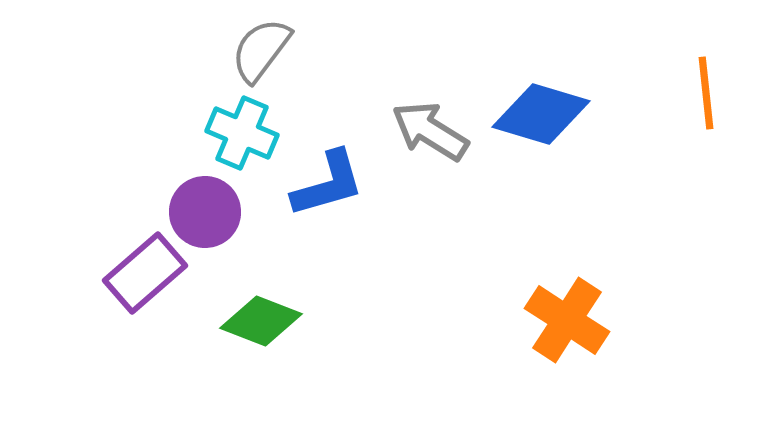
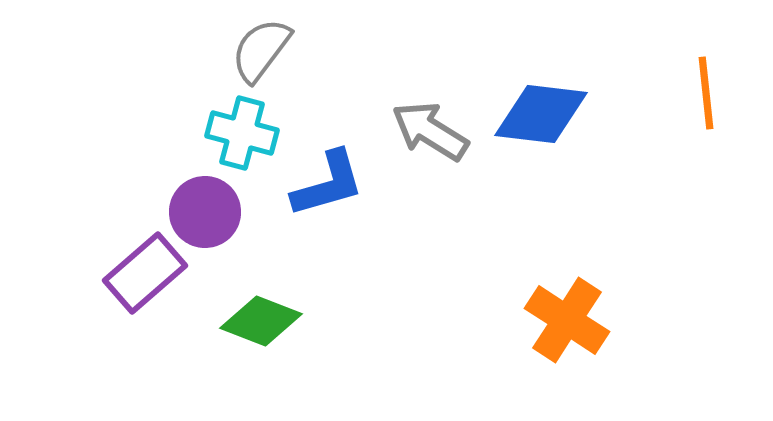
blue diamond: rotated 10 degrees counterclockwise
cyan cross: rotated 8 degrees counterclockwise
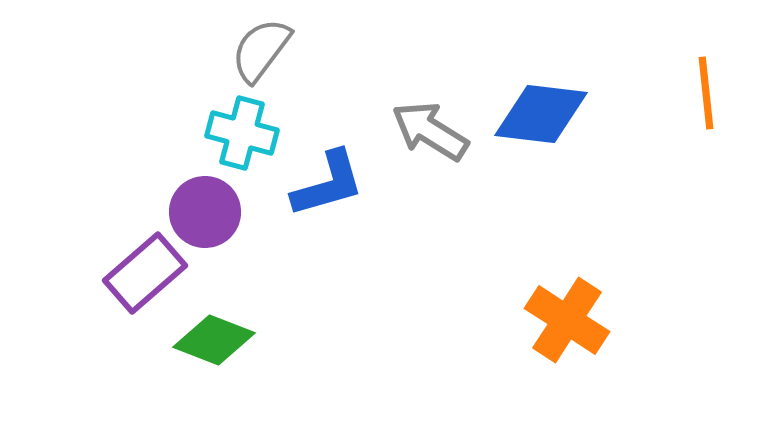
green diamond: moved 47 px left, 19 px down
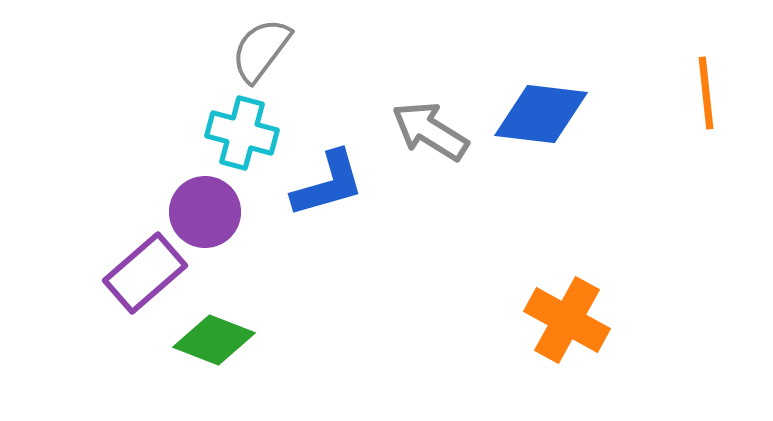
orange cross: rotated 4 degrees counterclockwise
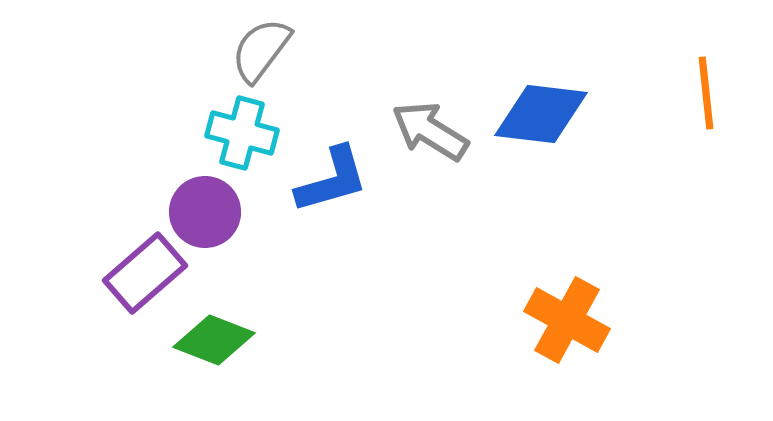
blue L-shape: moved 4 px right, 4 px up
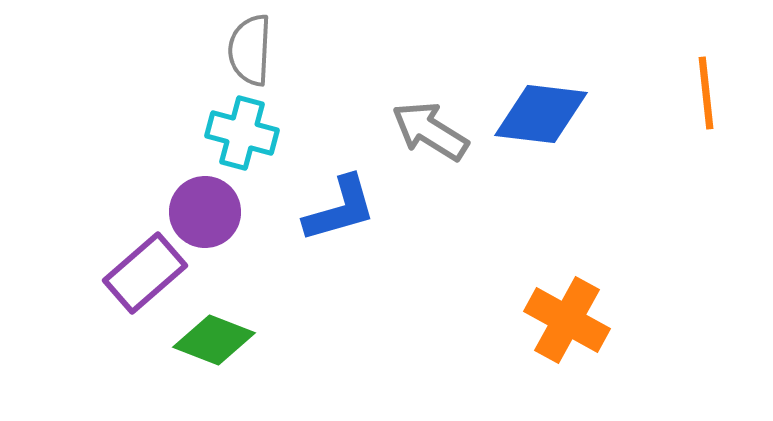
gray semicircle: moved 11 px left; rotated 34 degrees counterclockwise
blue L-shape: moved 8 px right, 29 px down
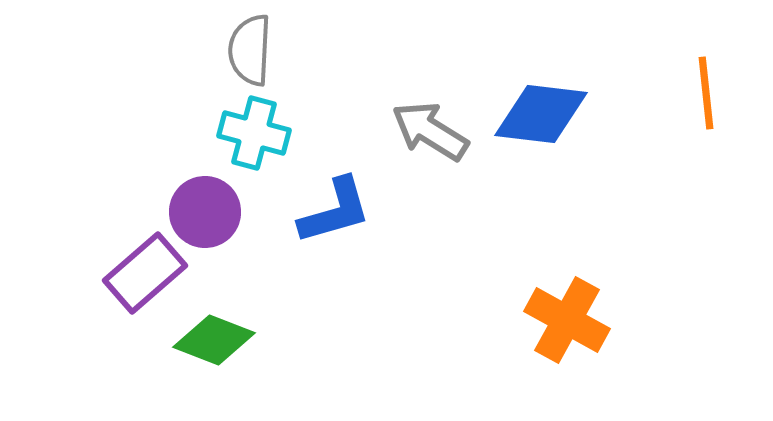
cyan cross: moved 12 px right
blue L-shape: moved 5 px left, 2 px down
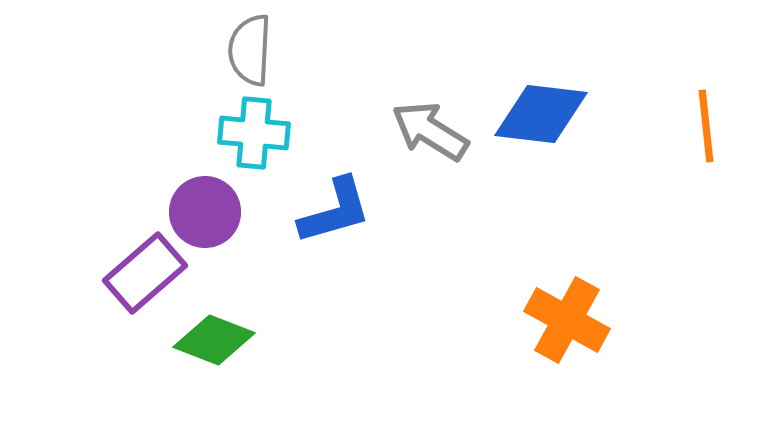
orange line: moved 33 px down
cyan cross: rotated 10 degrees counterclockwise
